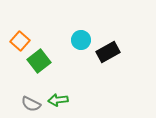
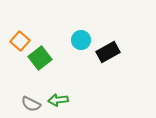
green square: moved 1 px right, 3 px up
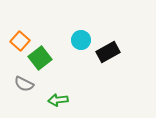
gray semicircle: moved 7 px left, 20 px up
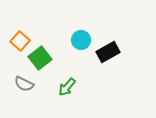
green arrow: moved 9 px right, 13 px up; rotated 42 degrees counterclockwise
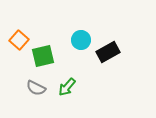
orange square: moved 1 px left, 1 px up
green square: moved 3 px right, 2 px up; rotated 25 degrees clockwise
gray semicircle: moved 12 px right, 4 px down
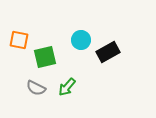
orange square: rotated 30 degrees counterclockwise
green square: moved 2 px right, 1 px down
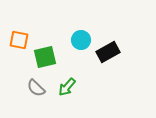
gray semicircle: rotated 18 degrees clockwise
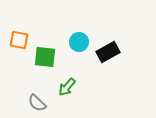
cyan circle: moved 2 px left, 2 px down
green square: rotated 20 degrees clockwise
gray semicircle: moved 1 px right, 15 px down
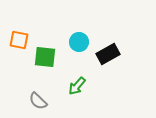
black rectangle: moved 2 px down
green arrow: moved 10 px right, 1 px up
gray semicircle: moved 1 px right, 2 px up
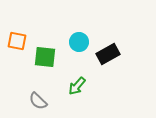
orange square: moved 2 px left, 1 px down
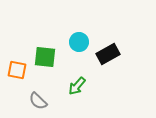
orange square: moved 29 px down
